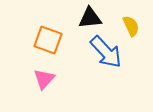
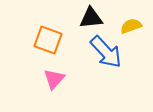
black triangle: moved 1 px right
yellow semicircle: rotated 85 degrees counterclockwise
pink triangle: moved 10 px right
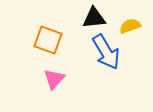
black triangle: moved 3 px right
yellow semicircle: moved 1 px left
blue arrow: rotated 12 degrees clockwise
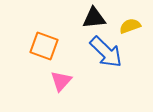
orange square: moved 4 px left, 6 px down
blue arrow: rotated 15 degrees counterclockwise
pink triangle: moved 7 px right, 2 px down
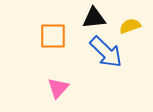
orange square: moved 9 px right, 10 px up; rotated 20 degrees counterclockwise
pink triangle: moved 3 px left, 7 px down
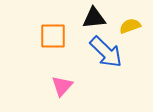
pink triangle: moved 4 px right, 2 px up
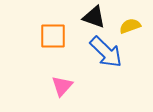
black triangle: moved 1 px up; rotated 25 degrees clockwise
